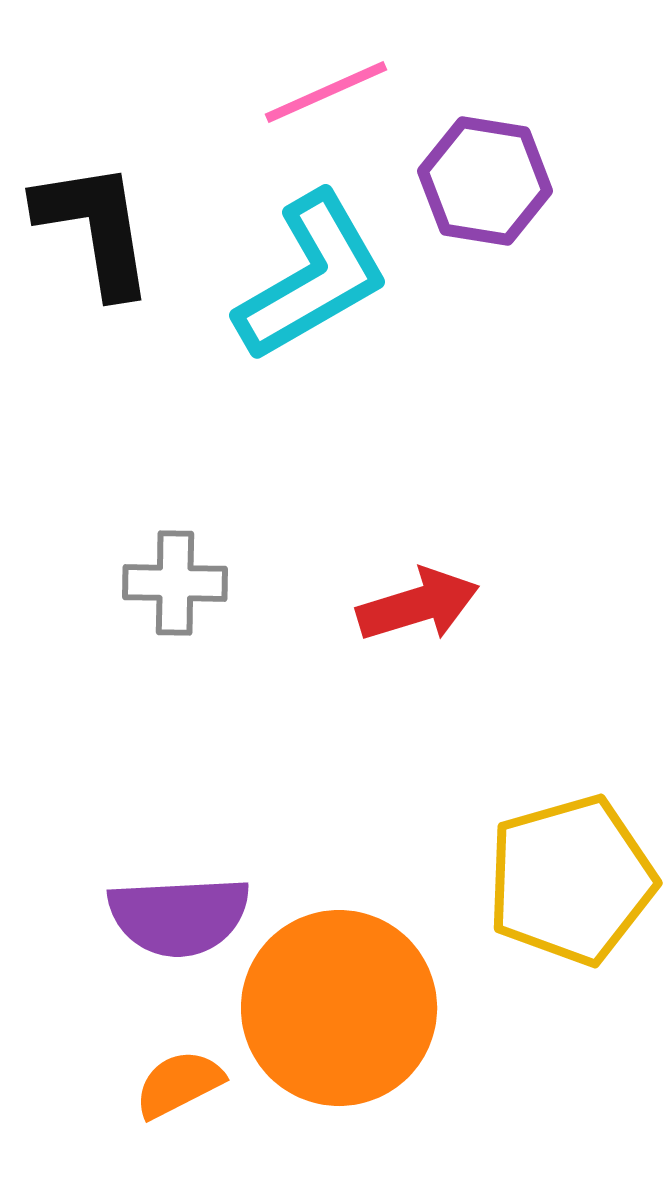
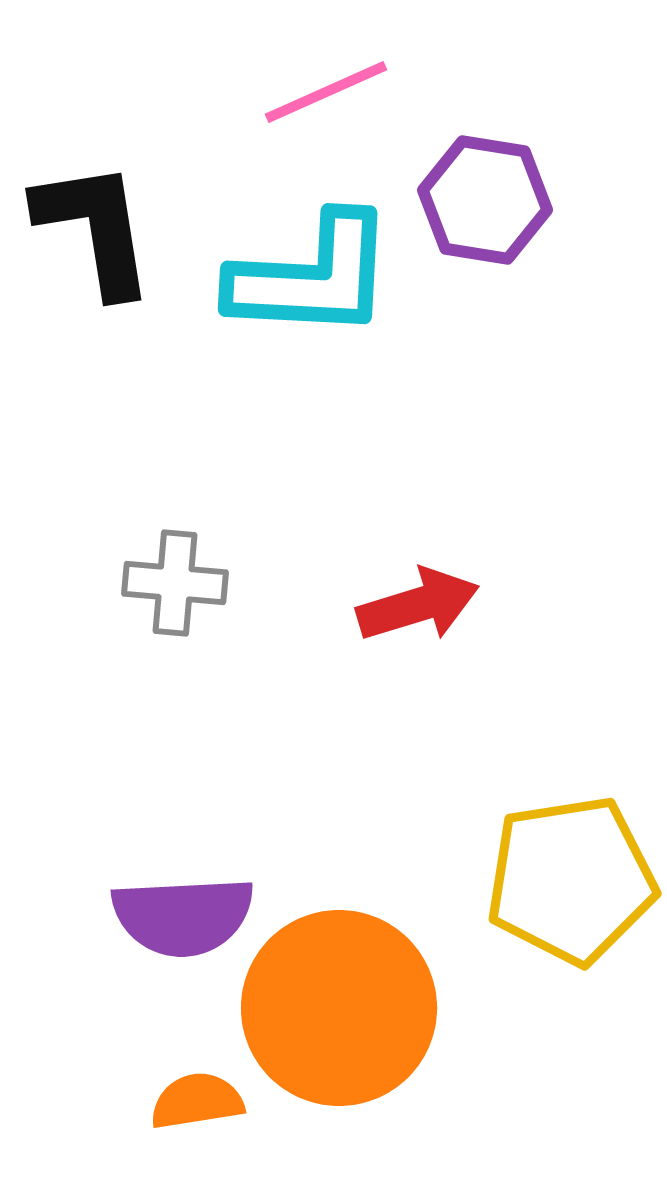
purple hexagon: moved 19 px down
cyan L-shape: rotated 33 degrees clockwise
gray cross: rotated 4 degrees clockwise
yellow pentagon: rotated 7 degrees clockwise
purple semicircle: moved 4 px right
orange semicircle: moved 18 px right, 17 px down; rotated 18 degrees clockwise
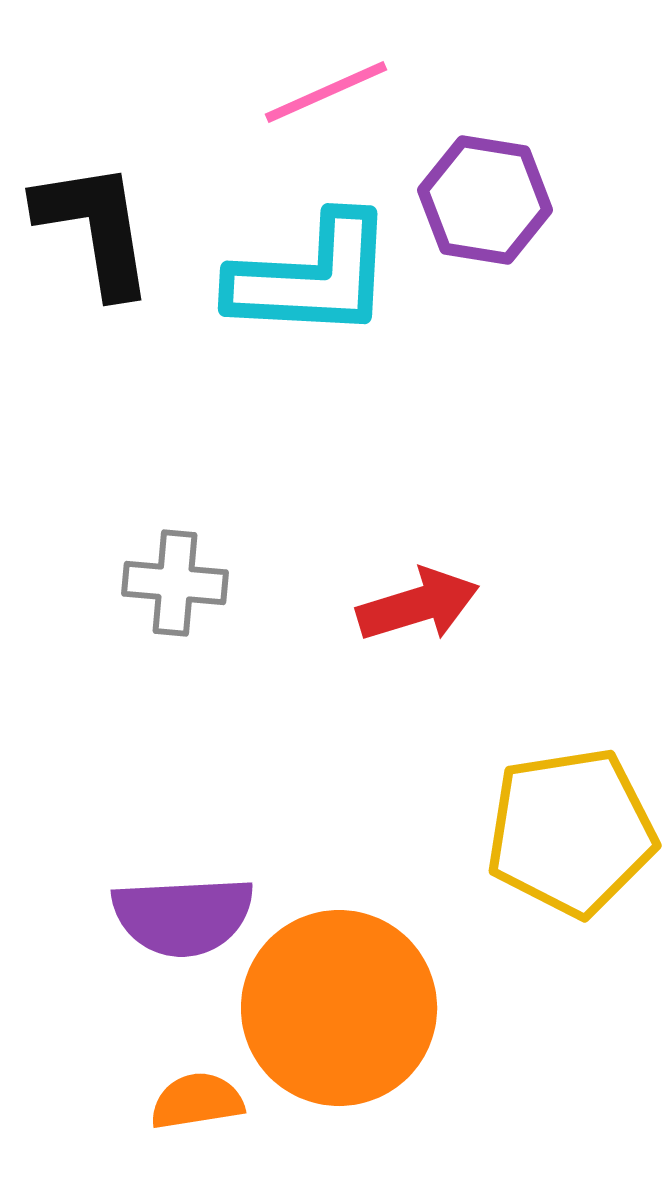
yellow pentagon: moved 48 px up
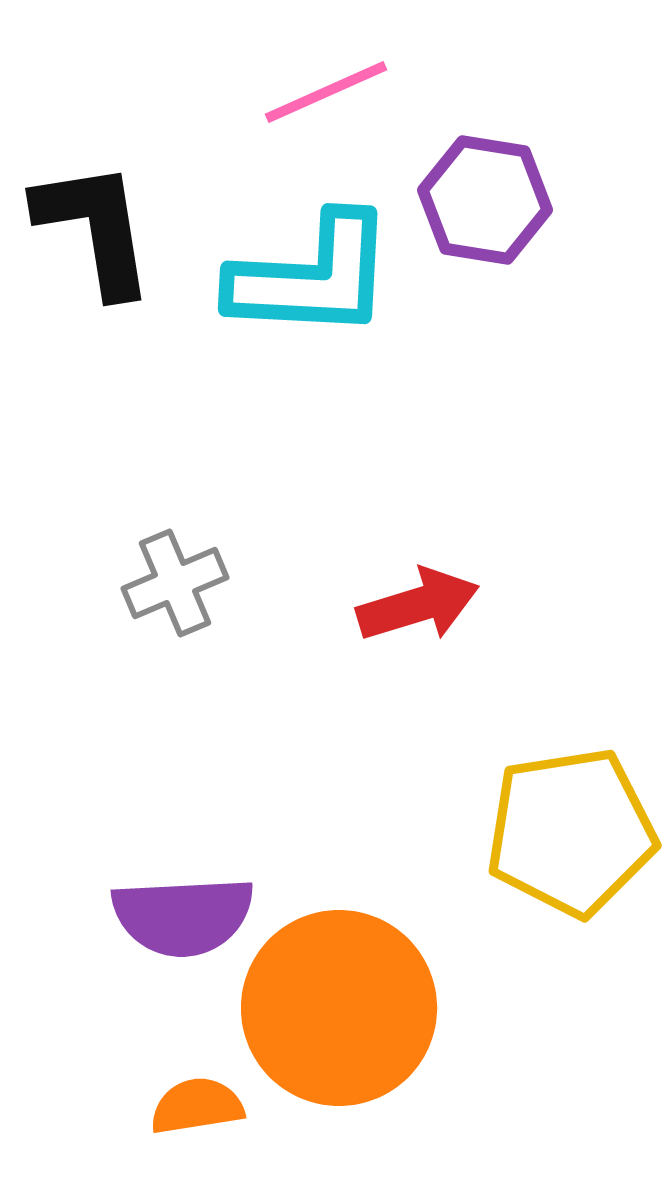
gray cross: rotated 28 degrees counterclockwise
orange semicircle: moved 5 px down
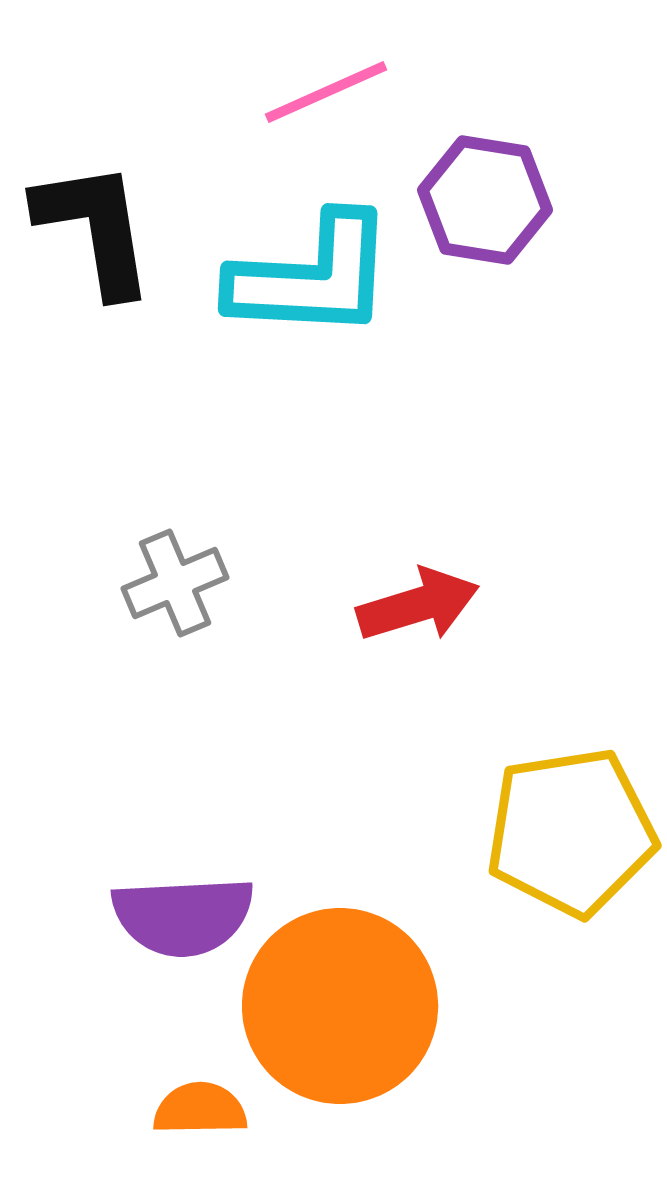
orange circle: moved 1 px right, 2 px up
orange semicircle: moved 3 px right, 3 px down; rotated 8 degrees clockwise
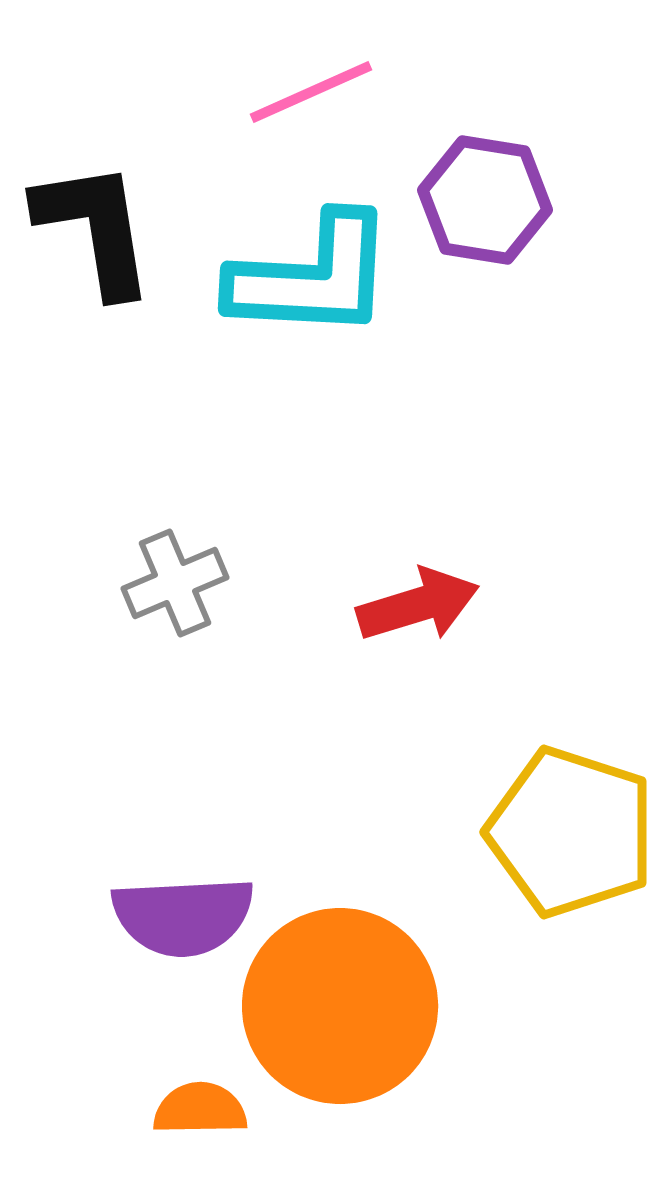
pink line: moved 15 px left
yellow pentagon: rotated 27 degrees clockwise
